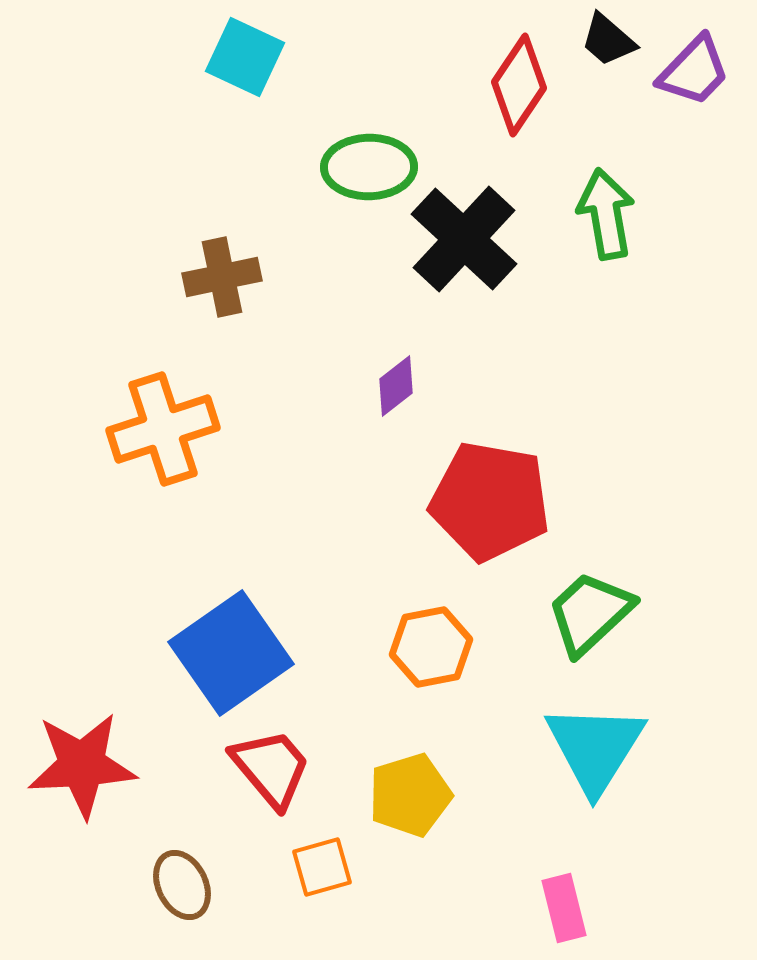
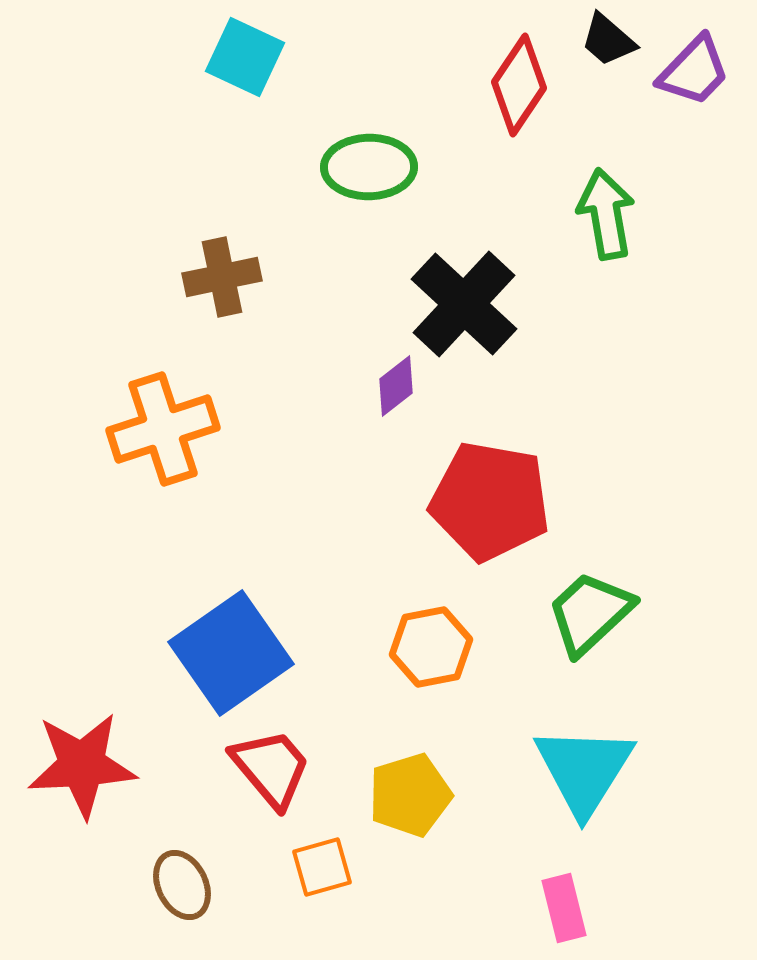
black cross: moved 65 px down
cyan triangle: moved 11 px left, 22 px down
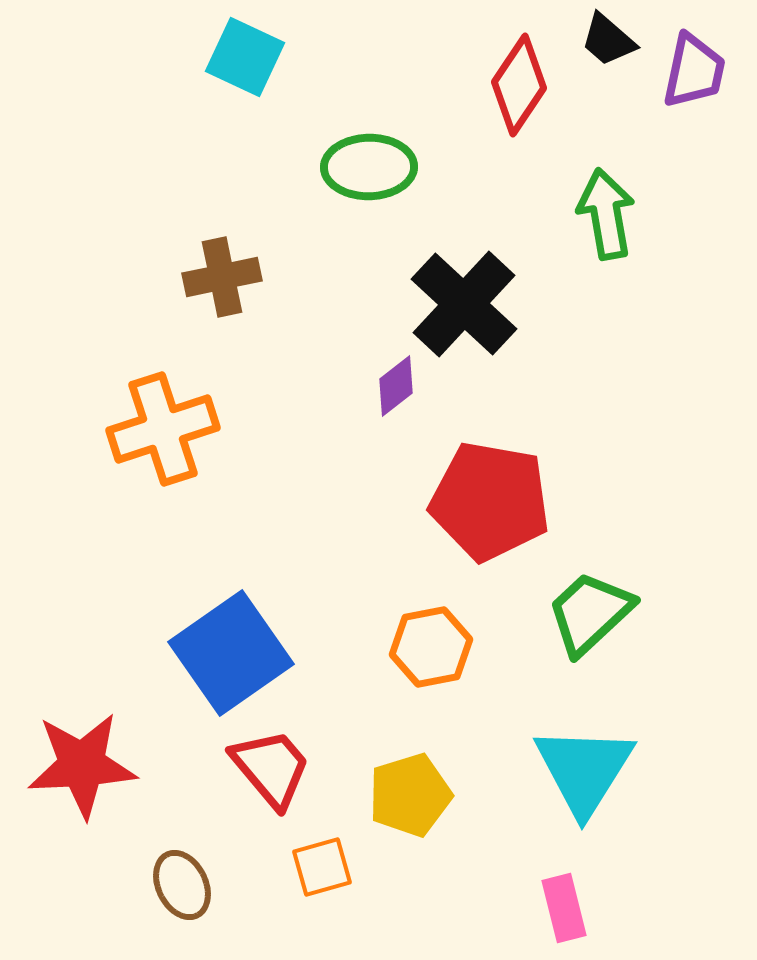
purple trapezoid: rotated 32 degrees counterclockwise
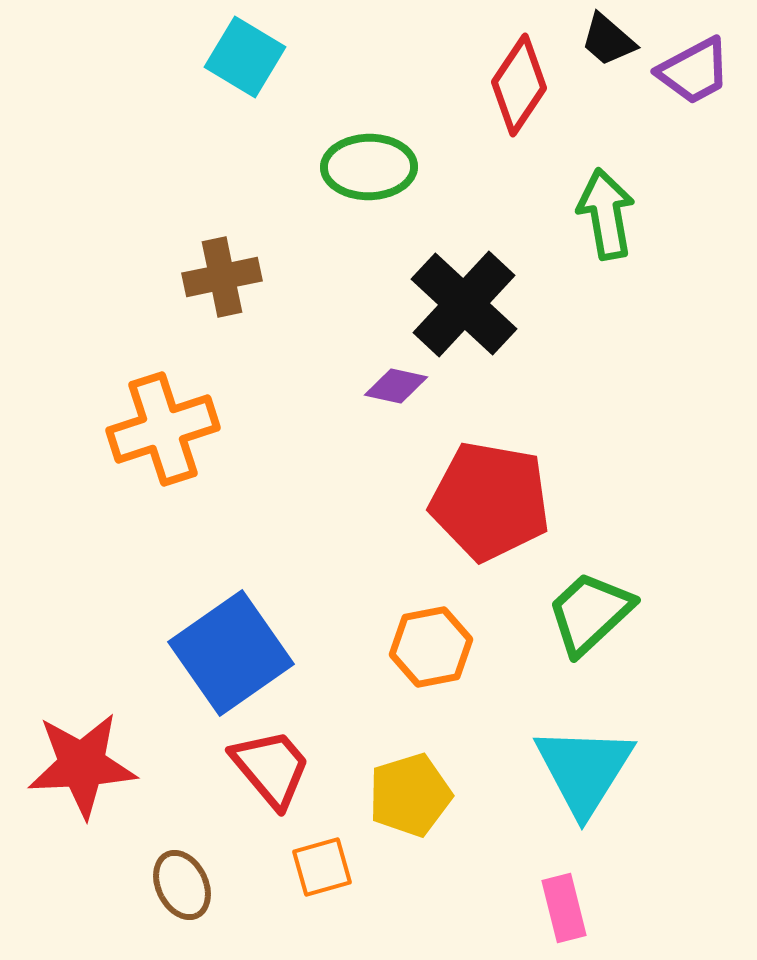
cyan square: rotated 6 degrees clockwise
purple trapezoid: rotated 50 degrees clockwise
purple diamond: rotated 50 degrees clockwise
